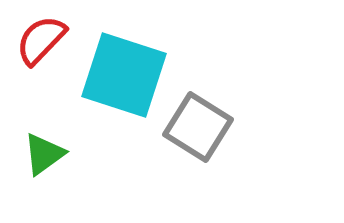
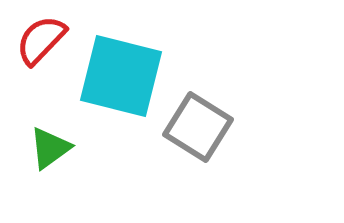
cyan square: moved 3 px left, 1 px down; rotated 4 degrees counterclockwise
green triangle: moved 6 px right, 6 px up
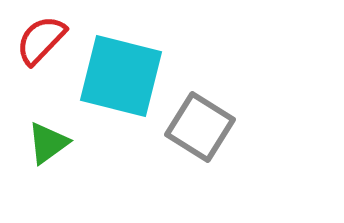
gray square: moved 2 px right
green triangle: moved 2 px left, 5 px up
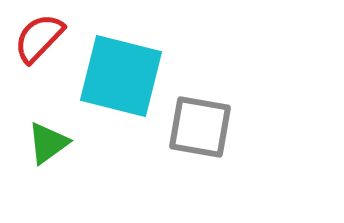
red semicircle: moved 2 px left, 2 px up
gray square: rotated 22 degrees counterclockwise
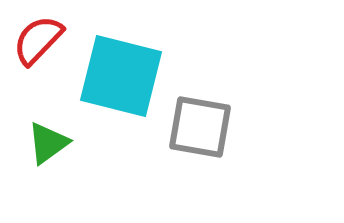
red semicircle: moved 1 px left, 2 px down
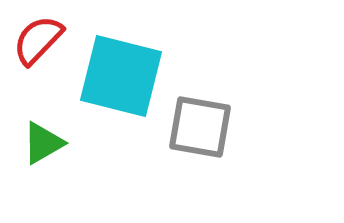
green triangle: moved 5 px left; rotated 6 degrees clockwise
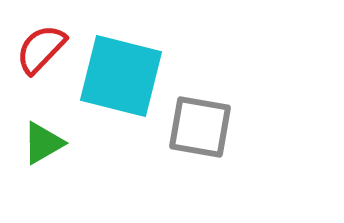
red semicircle: moved 3 px right, 9 px down
